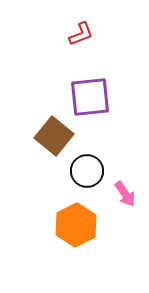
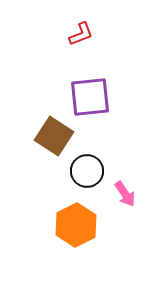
brown square: rotated 6 degrees counterclockwise
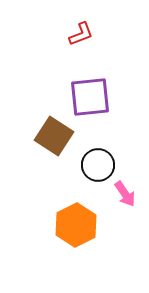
black circle: moved 11 px right, 6 px up
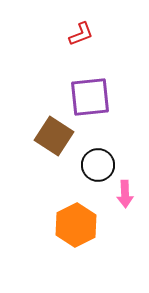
pink arrow: rotated 32 degrees clockwise
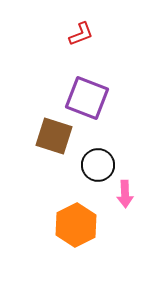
purple square: moved 3 px left, 1 px down; rotated 27 degrees clockwise
brown square: rotated 15 degrees counterclockwise
